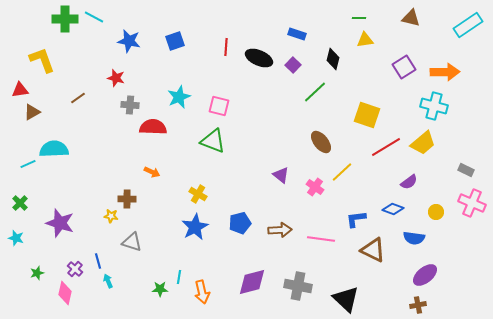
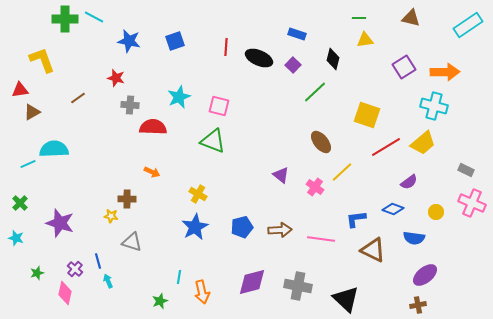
blue pentagon at (240, 223): moved 2 px right, 4 px down
green star at (160, 289): moved 12 px down; rotated 21 degrees counterclockwise
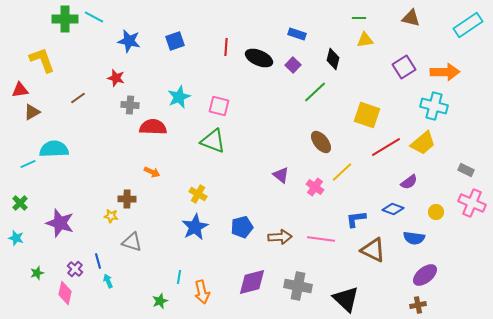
brown arrow at (280, 230): moved 7 px down
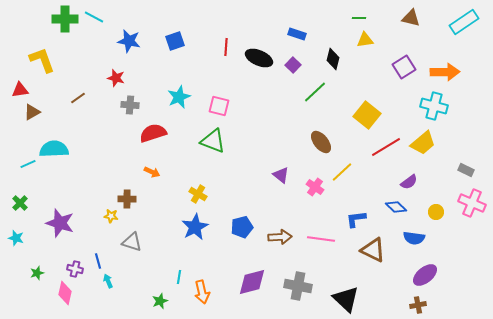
cyan rectangle at (468, 25): moved 4 px left, 3 px up
yellow square at (367, 115): rotated 20 degrees clockwise
red semicircle at (153, 127): moved 6 px down; rotated 20 degrees counterclockwise
blue diamond at (393, 209): moved 3 px right, 2 px up; rotated 25 degrees clockwise
purple cross at (75, 269): rotated 28 degrees counterclockwise
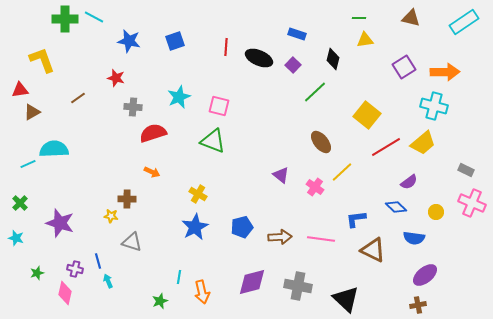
gray cross at (130, 105): moved 3 px right, 2 px down
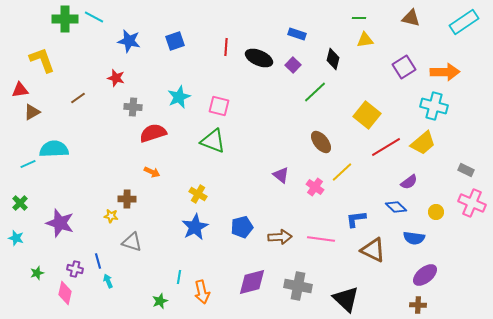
brown cross at (418, 305): rotated 14 degrees clockwise
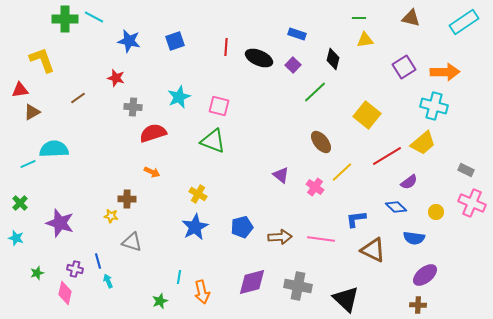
red line at (386, 147): moved 1 px right, 9 px down
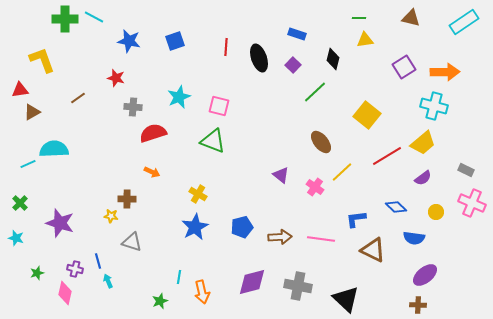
black ellipse at (259, 58): rotated 48 degrees clockwise
purple semicircle at (409, 182): moved 14 px right, 4 px up
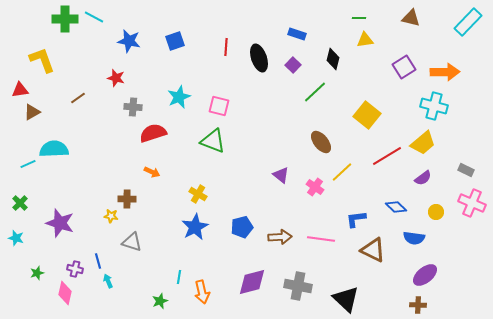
cyan rectangle at (464, 22): moved 4 px right; rotated 12 degrees counterclockwise
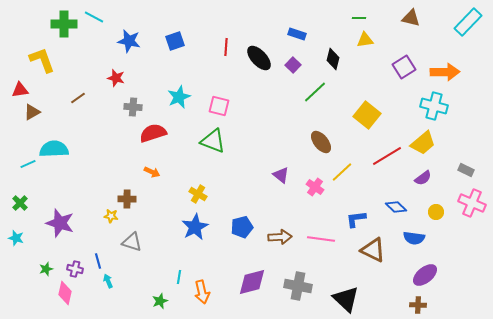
green cross at (65, 19): moved 1 px left, 5 px down
black ellipse at (259, 58): rotated 24 degrees counterclockwise
green star at (37, 273): moved 9 px right, 4 px up
